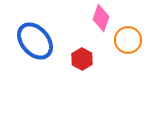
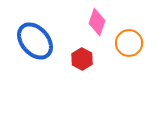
pink diamond: moved 4 px left, 4 px down
orange circle: moved 1 px right, 3 px down
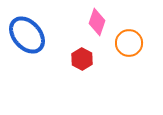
blue ellipse: moved 8 px left, 6 px up
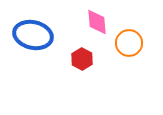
pink diamond: rotated 24 degrees counterclockwise
blue ellipse: moved 6 px right; rotated 36 degrees counterclockwise
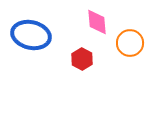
blue ellipse: moved 2 px left
orange circle: moved 1 px right
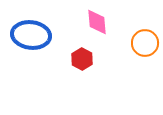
blue ellipse: rotated 6 degrees counterclockwise
orange circle: moved 15 px right
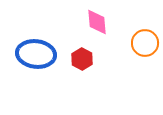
blue ellipse: moved 5 px right, 19 px down
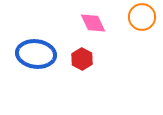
pink diamond: moved 4 px left, 1 px down; rotated 20 degrees counterclockwise
orange circle: moved 3 px left, 26 px up
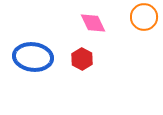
orange circle: moved 2 px right
blue ellipse: moved 3 px left, 3 px down
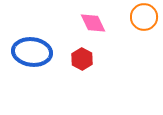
blue ellipse: moved 1 px left, 5 px up
